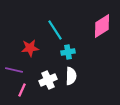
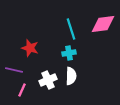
pink diamond: moved 1 px right, 2 px up; rotated 25 degrees clockwise
cyan line: moved 16 px right, 1 px up; rotated 15 degrees clockwise
red star: rotated 24 degrees clockwise
cyan cross: moved 1 px right, 1 px down
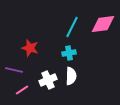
cyan line: moved 1 px right, 2 px up; rotated 45 degrees clockwise
pink line: rotated 32 degrees clockwise
